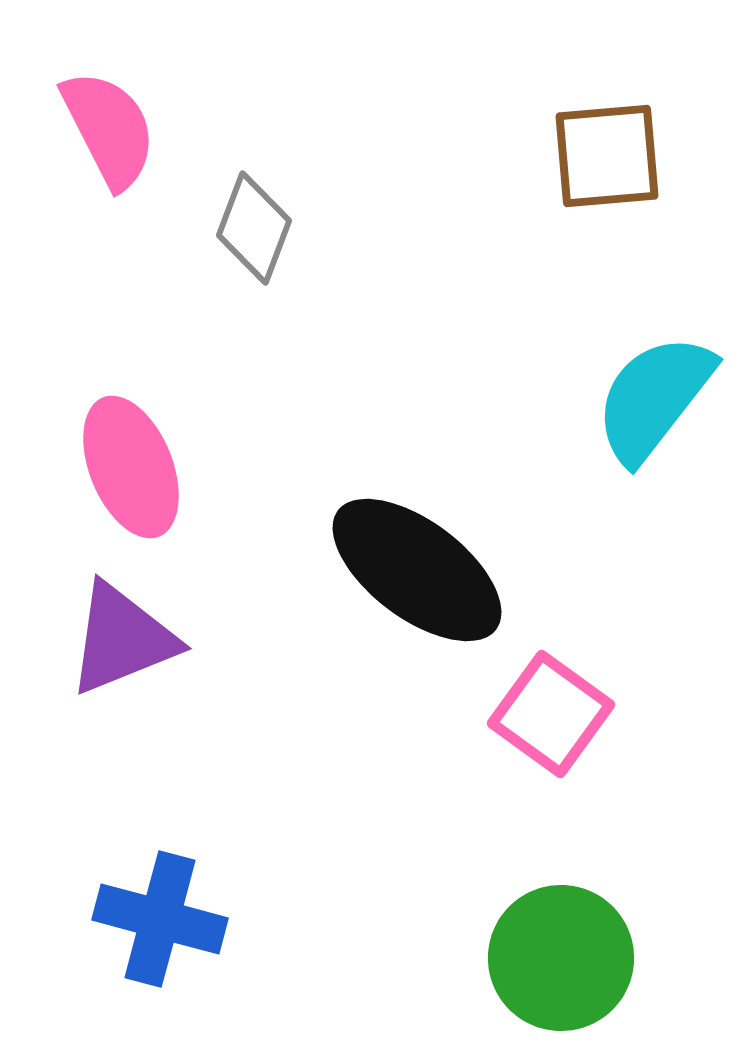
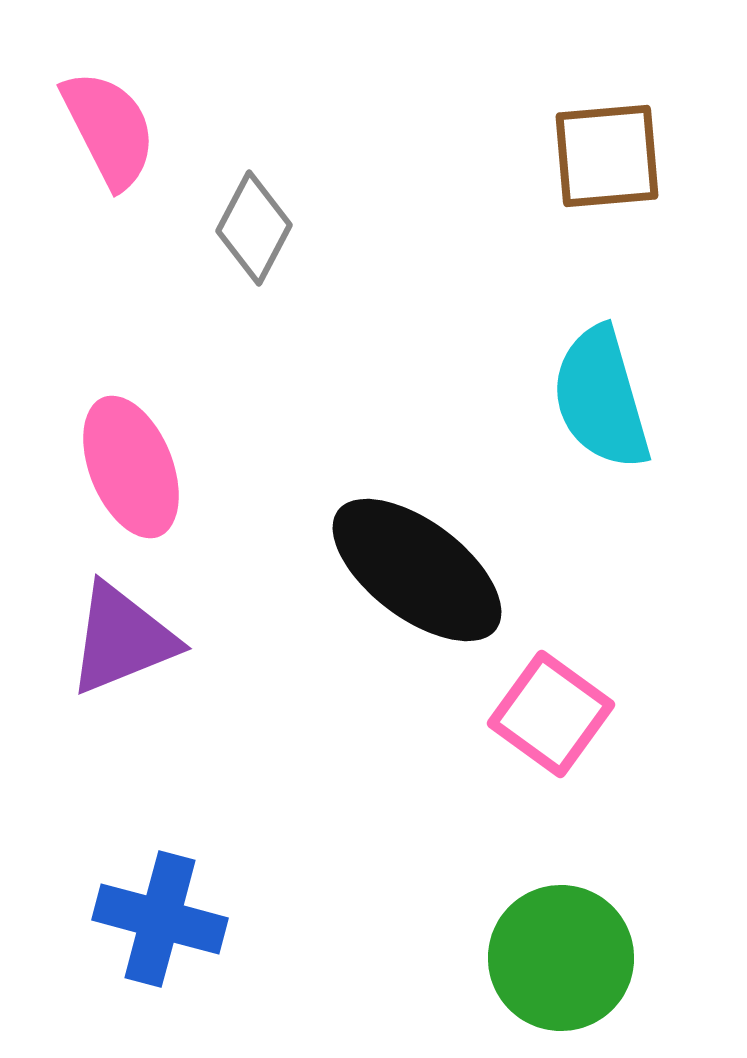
gray diamond: rotated 7 degrees clockwise
cyan semicircle: moved 53 px left; rotated 54 degrees counterclockwise
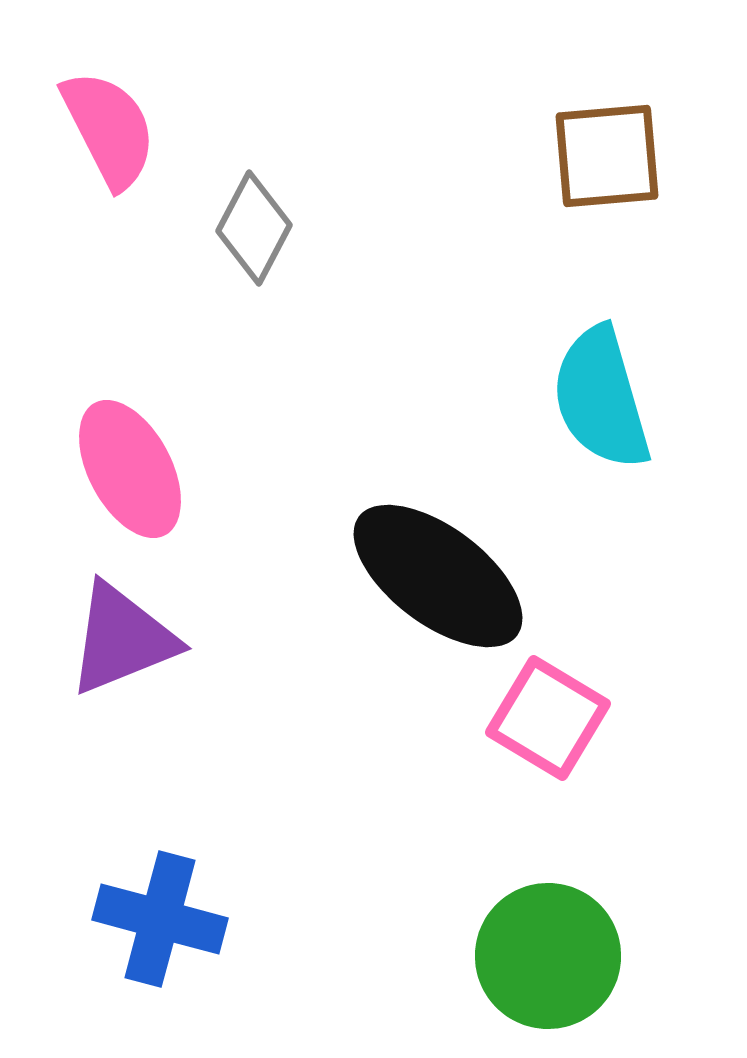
pink ellipse: moved 1 px left, 2 px down; rotated 6 degrees counterclockwise
black ellipse: moved 21 px right, 6 px down
pink square: moved 3 px left, 4 px down; rotated 5 degrees counterclockwise
green circle: moved 13 px left, 2 px up
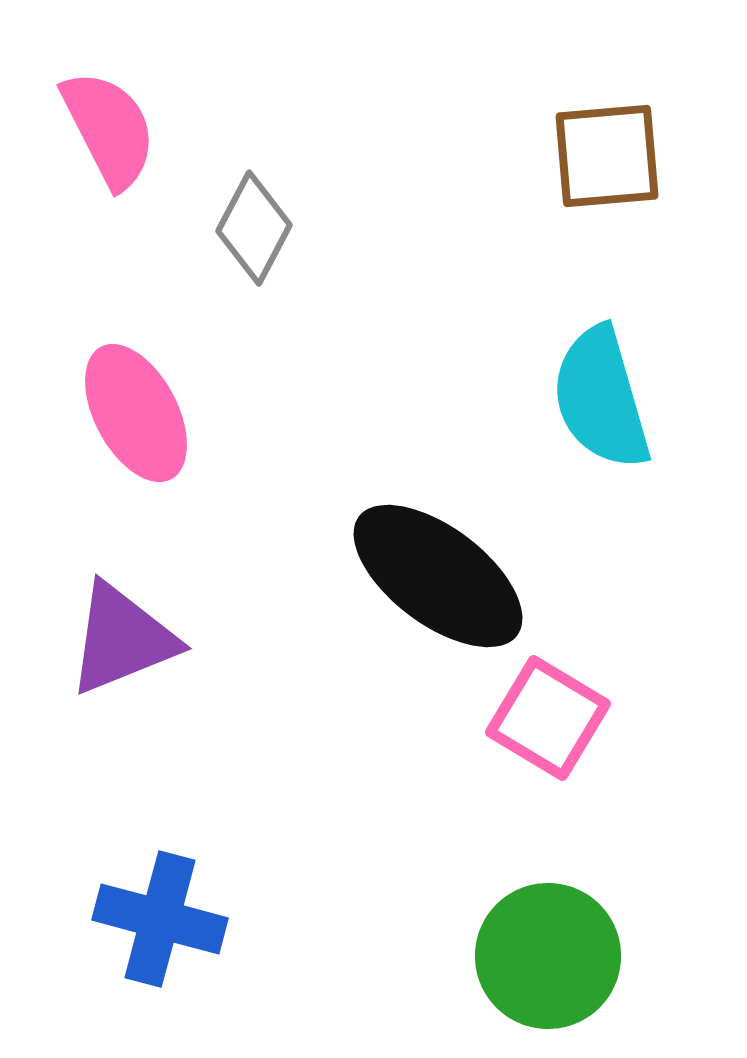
pink ellipse: moved 6 px right, 56 px up
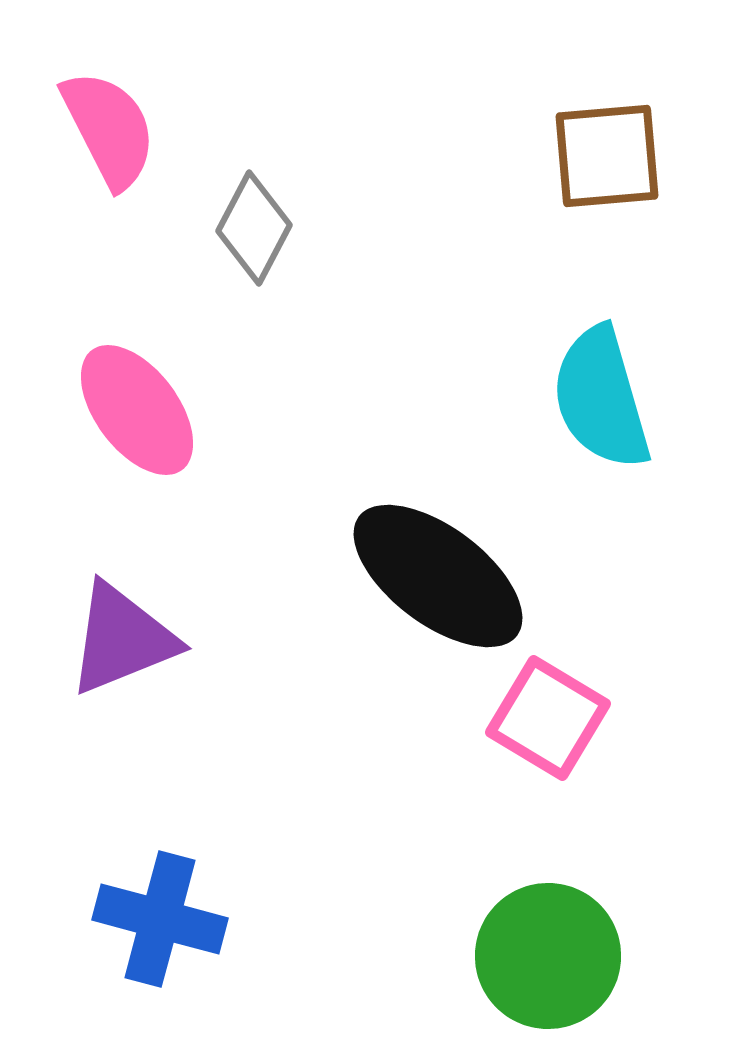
pink ellipse: moved 1 px right, 3 px up; rotated 9 degrees counterclockwise
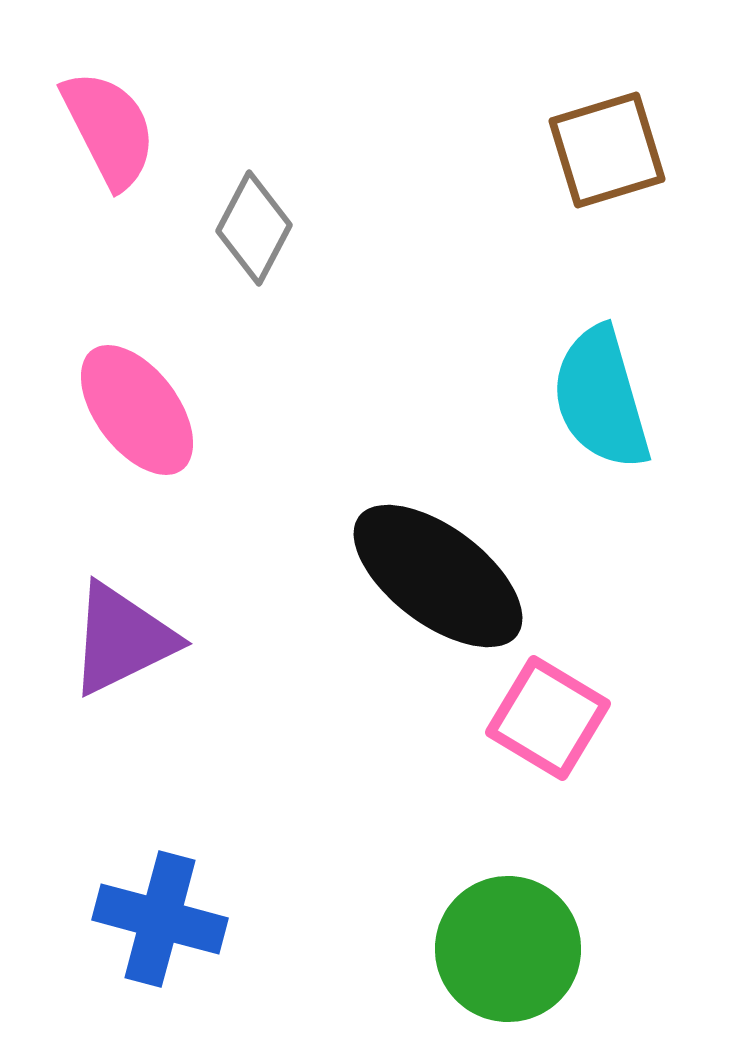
brown square: moved 6 px up; rotated 12 degrees counterclockwise
purple triangle: rotated 4 degrees counterclockwise
green circle: moved 40 px left, 7 px up
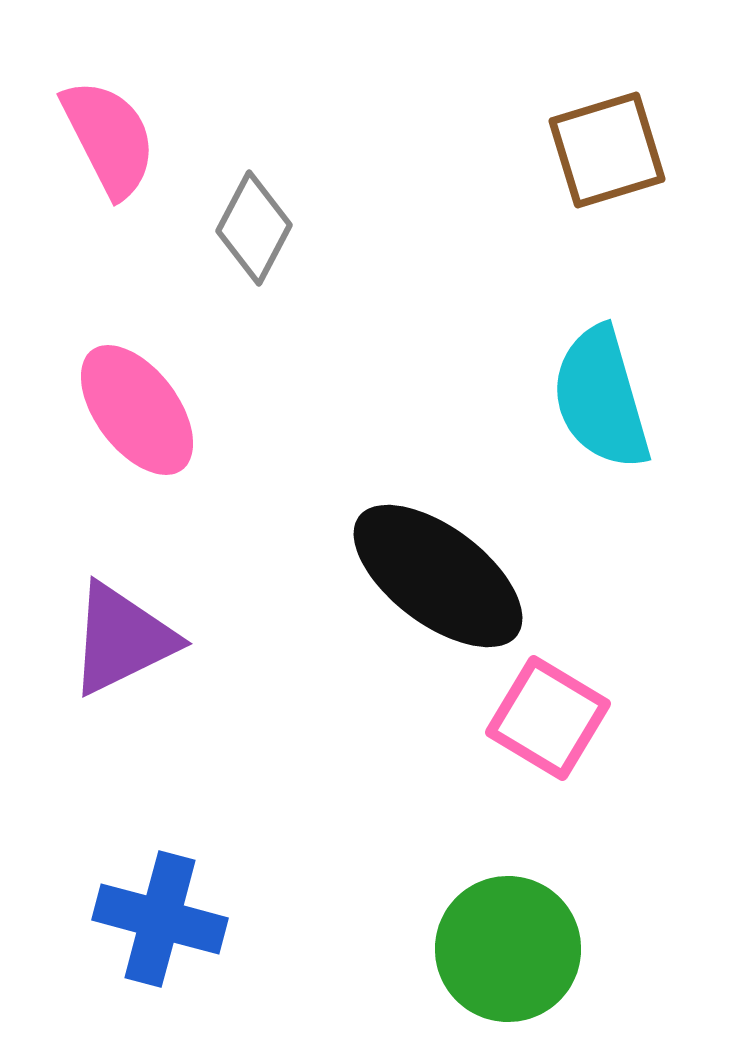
pink semicircle: moved 9 px down
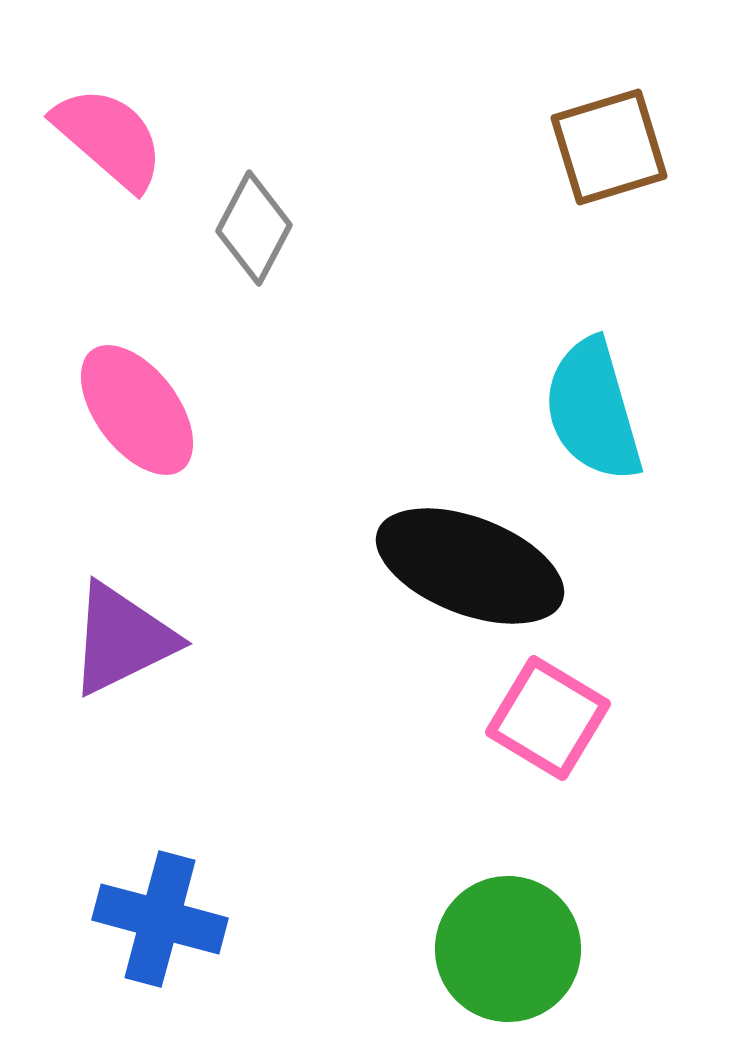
pink semicircle: rotated 22 degrees counterclockwise
brown square: moved 2 px right, 3 px up
cyan semicircle: moved 8 px left, 12 px down
black ellipse: moved 32 px right, 10 px up; rotated 16 degrees counterclockwise
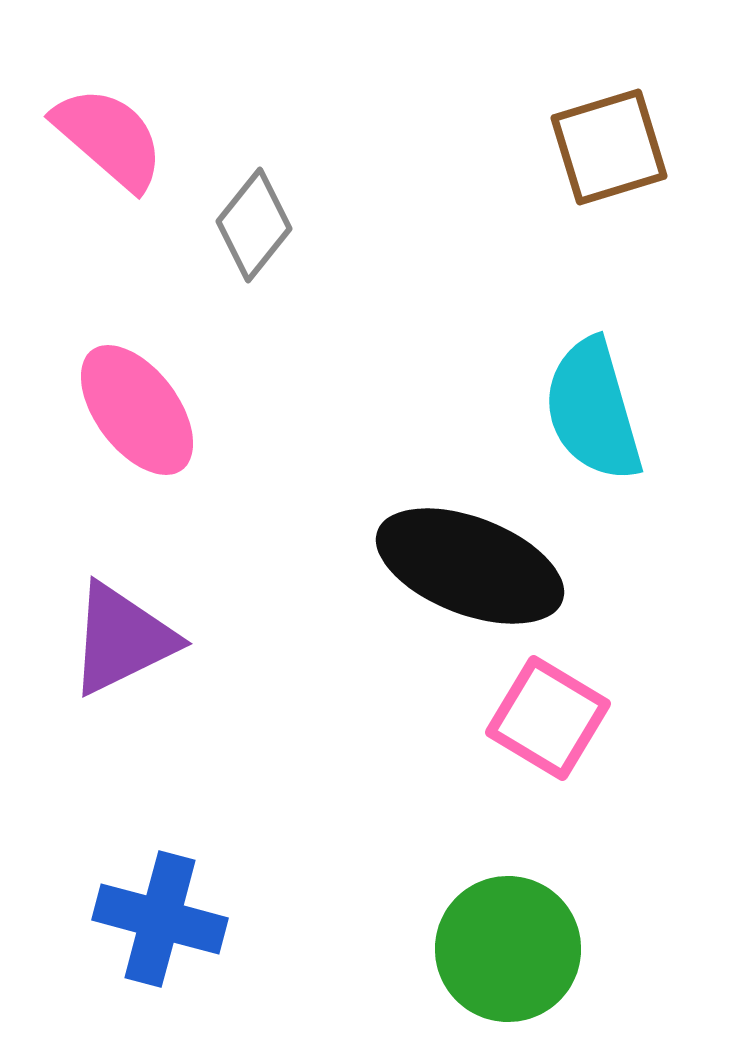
gray diamond: moved 3 px up; rotated 11 degrees clockwise
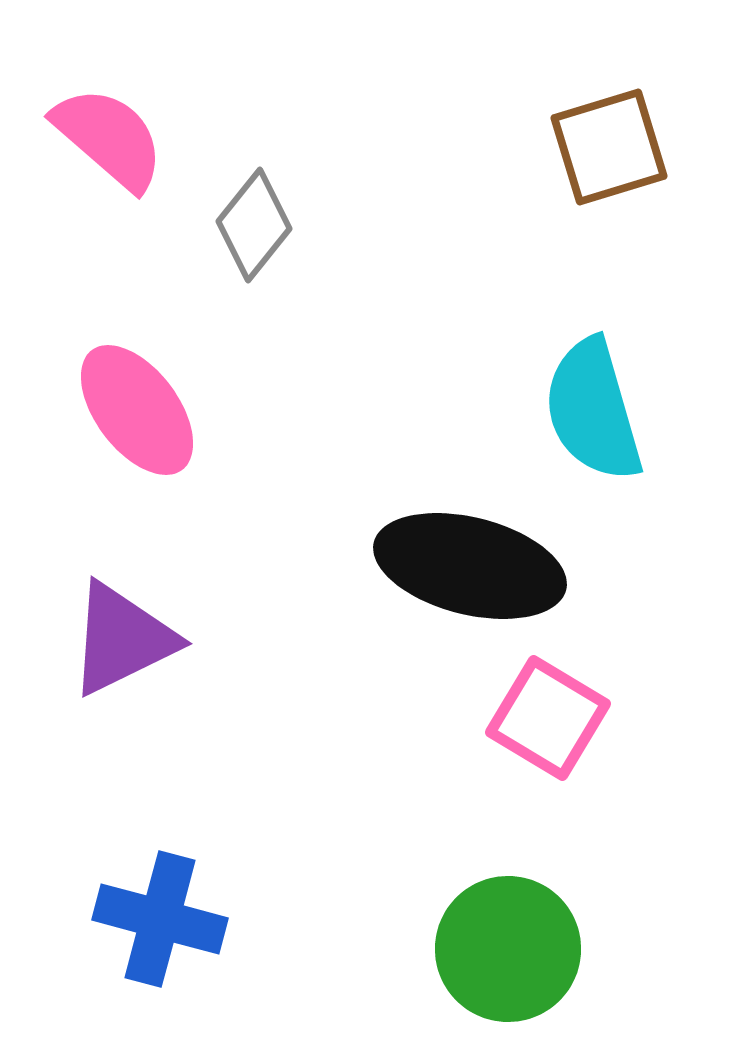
black ellipse: rotated 7 degrees counterclockwise
